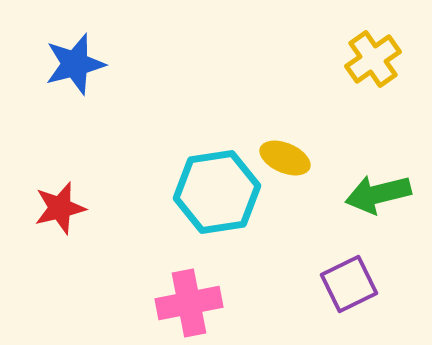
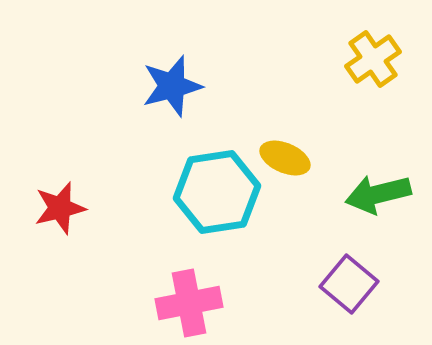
blue star: moved 97 px right, 22 px down
purple square: rotated 24 degrees counterclockwise
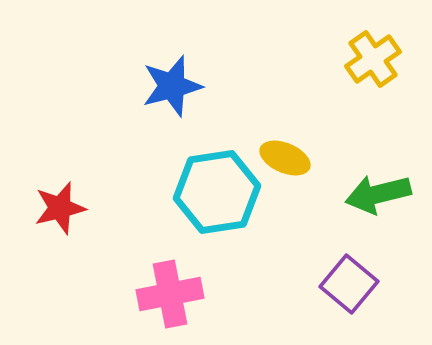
pink cross: moved 19 px left, 9 px up
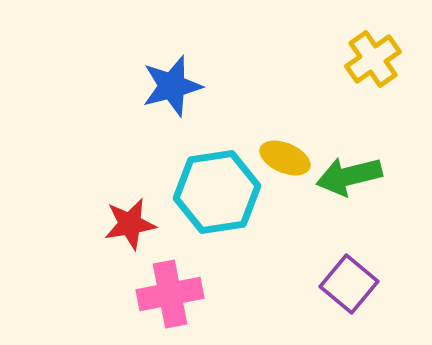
green arrow: moved 29 px left, 18 px up
red star: moved 70 px right, 16 px down; rotated 4 degrees clockwise
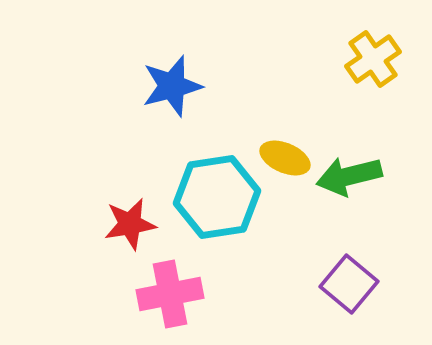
cyan hexagon: moved 5 px down
